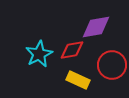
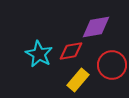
red diamond: moved 1 px left, 1 px down
cyan star: rotated 16 degrees counterclockwise
yellow rectangle: rotated 75 degrees counterclockwise
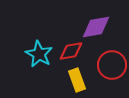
yellow rectangle: moved 1 px left; rotated 60 degrees counterclockwise
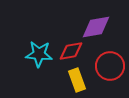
cyan star: rotated 24 degrees counterclockwise
red circle: moved 2 px left, 1 px down
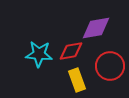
purple diamond: moved 1 px down
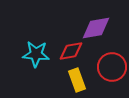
cyan star: moved 3 px left
red circle: moved 2 px right, 1 px down
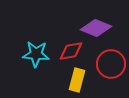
purple diamond: rotated 32 degrees clockwise
red circle: moved 1 px left, 3 px up
yellow rectangle: rotated 35 degrees clockwise
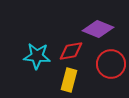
purple diamond: moved 2 px right, 1 px down
cyan star: moved 1 px right, 2 px down
yellow rectangle: moved 8 px left
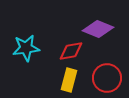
cyan star: moved 11 px left, 8 px up; rotated 12 degrees counterclockwise
red circle: moved 4 px left, 14 px down
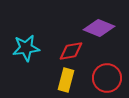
purple diamond: moved 1 px right, 1 px up
yellow rectangle: moved 3 px left
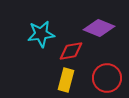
cyan star: moved 15 px right, 14 px up
